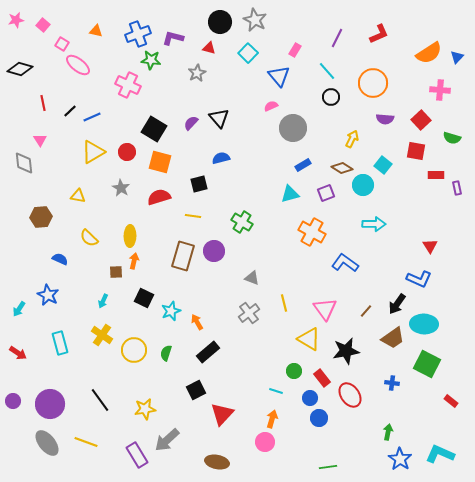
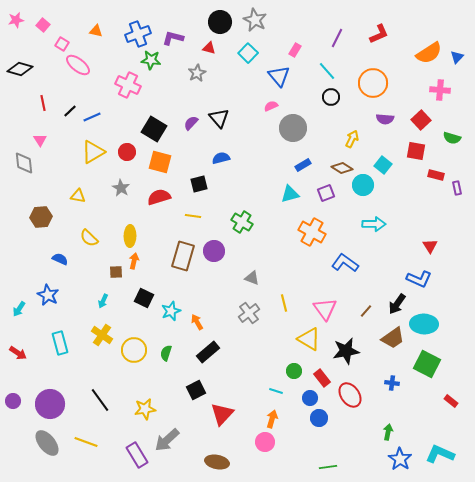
red rectangle at (436, 175): rotated 14 degrees clockwise
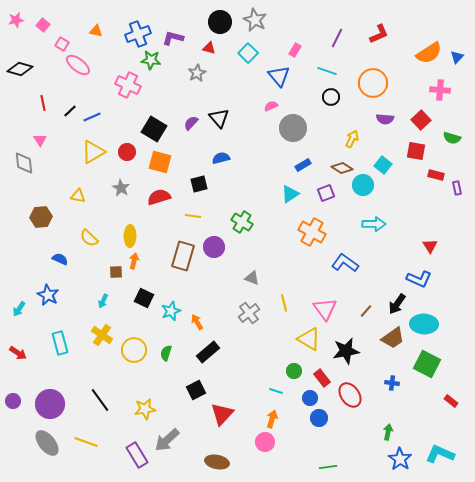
cyan line at (327, 71): rotated 30 degrees counterclockwise
cyan triangle at (290, 194): rotated 18 degrees counterclockwise
purple circle at (214, 251): moved 4 px up
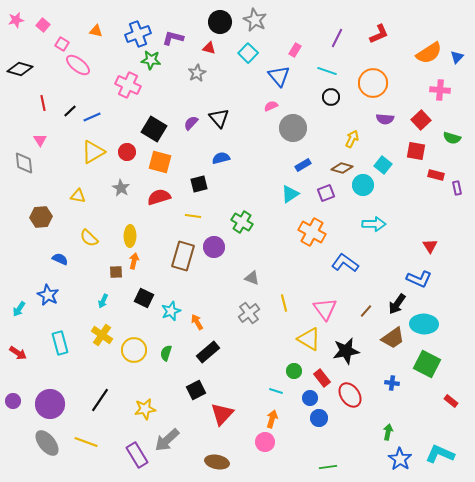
brown diamond at (342, 168): rotated 15 degrees counterclockwise
black line at (100, 400): rotated 70 degrees clockwise
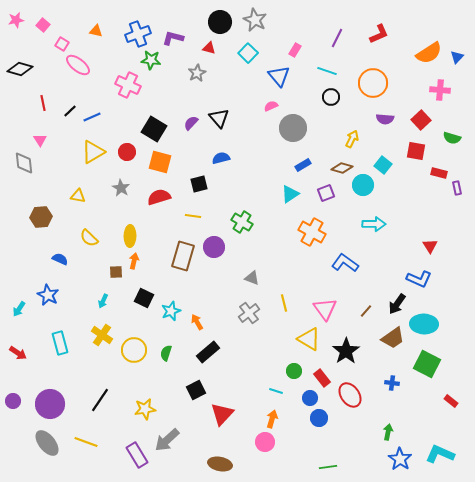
red rectangle at (436, 175): moved 3 px right, 2 px up
black star at (346, 351): rotated 24 degrees counterclockwise
brown ellipse at (217, 462): moved 3 px right, 2 px down
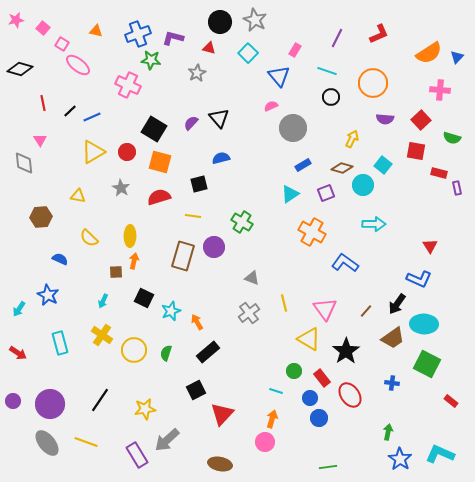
pink square at (43, 25): moved 3 px down
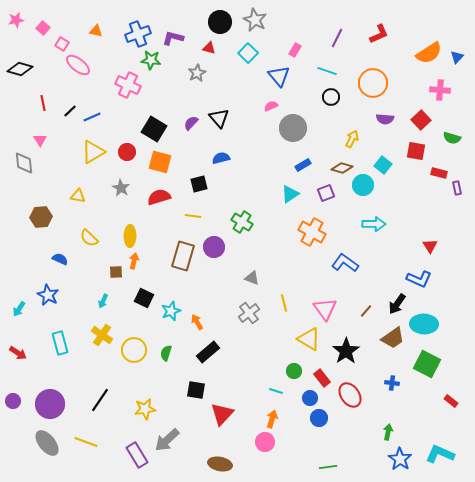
black square at (196, 390): rotated 36 degrees clockwise
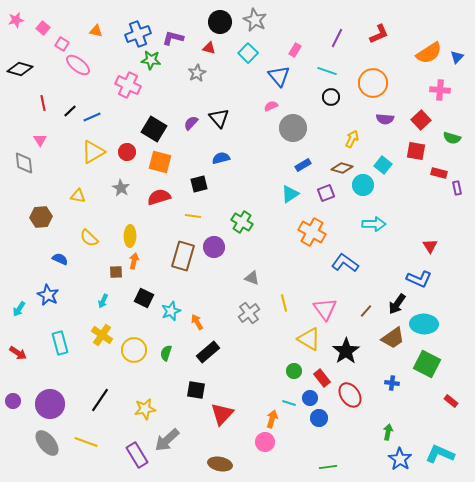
cyan line at (276, 391): moved 13 px right, 12 px down
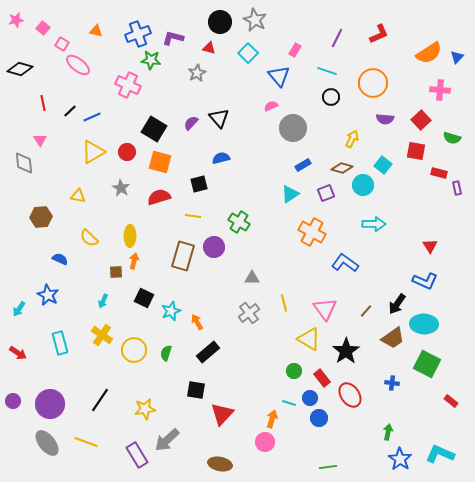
green cross at (242, 222): moved 3 px left
gray triangle at (252, 278): rotated 21 degrees counterclockwise
blue L-shape at (419, 279): moved 6 px right, 2 px down
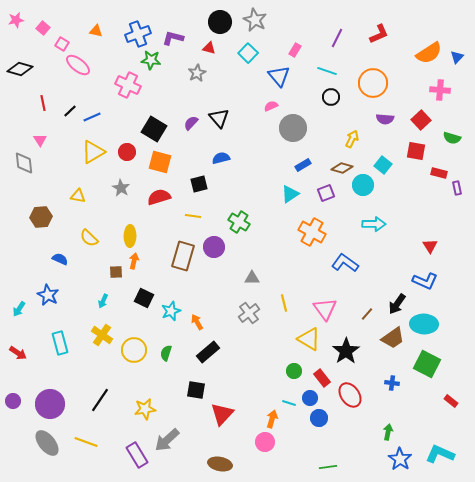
brown line at (366, 311): moved 1 px right, 3 px down
